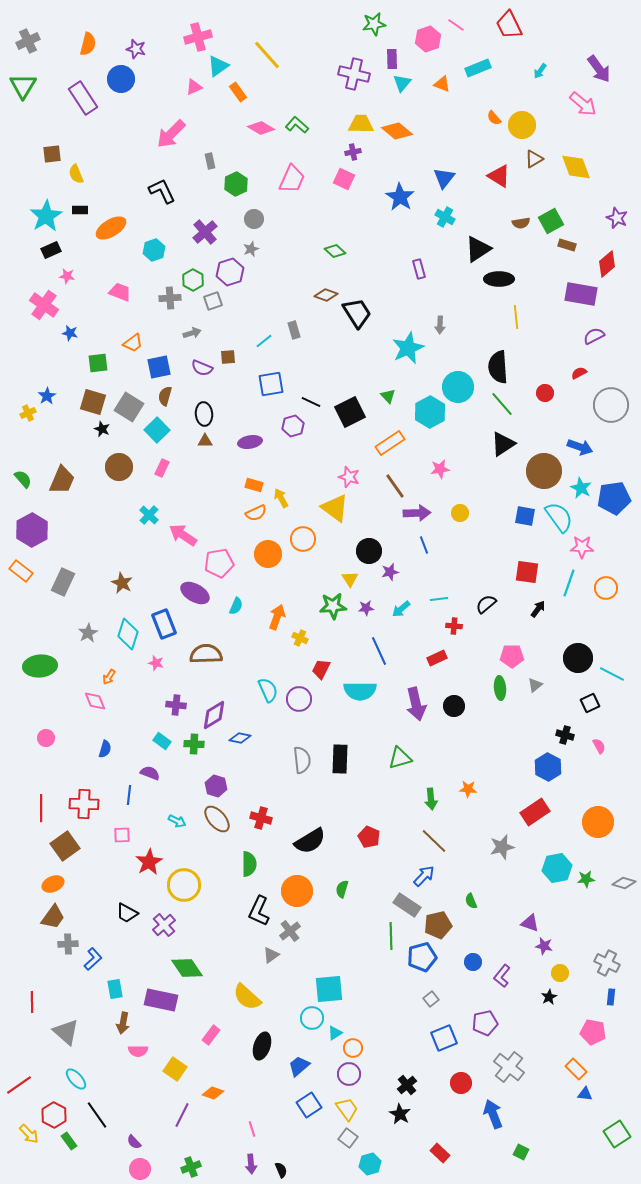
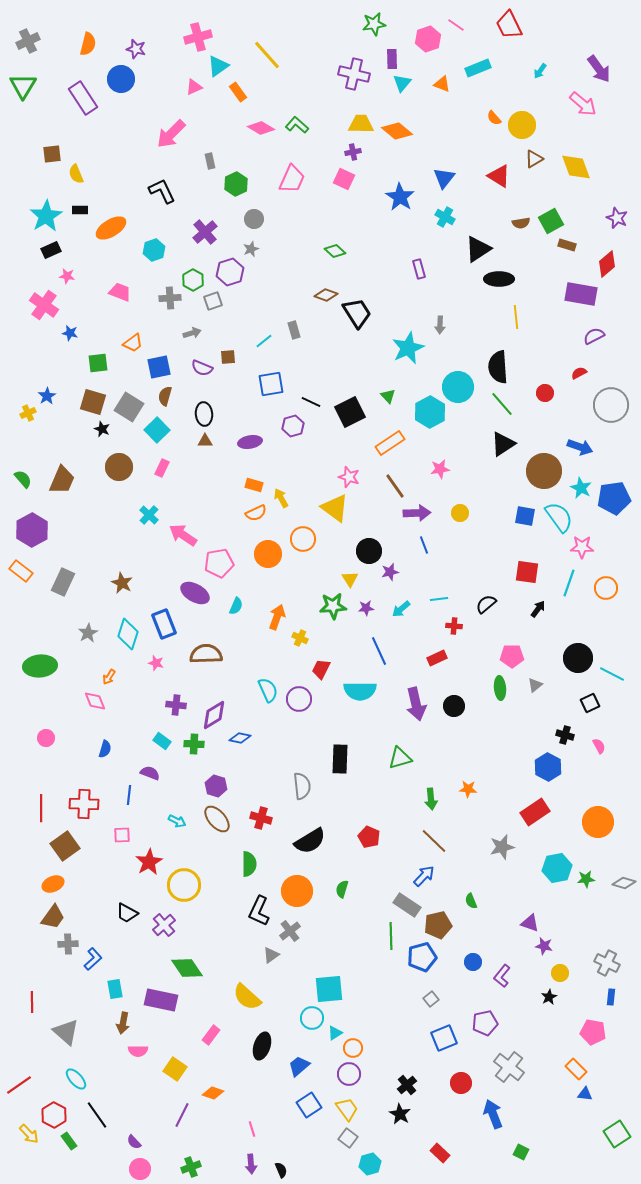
gray semicircle at (302, 760): moved 26 px down
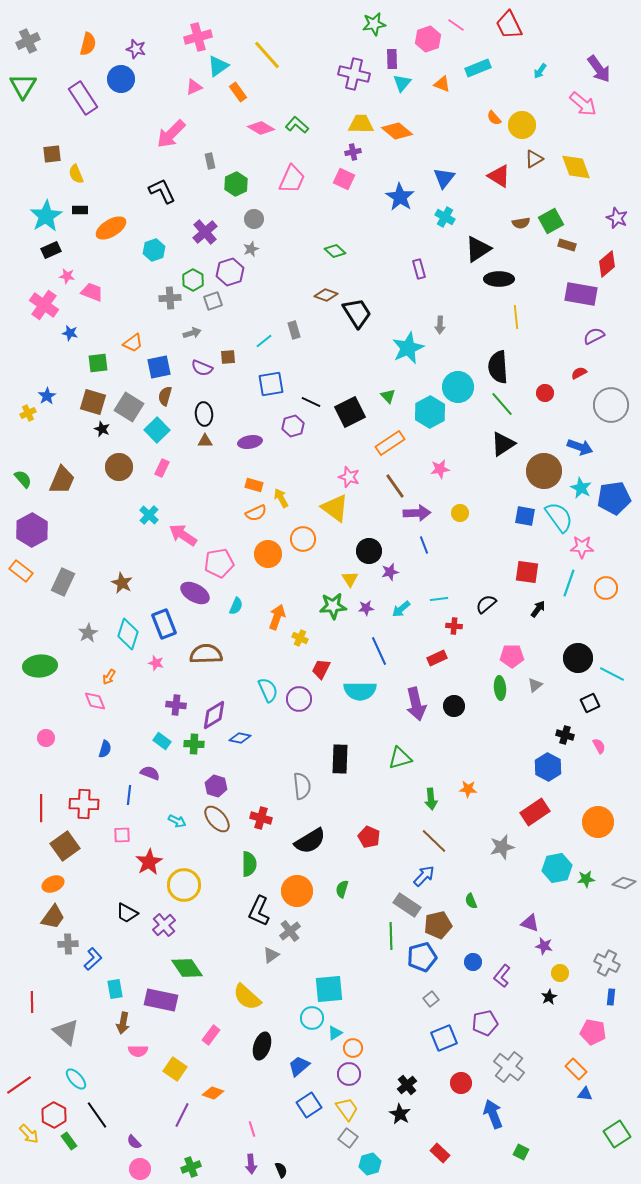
pink trapezoid at (120, 292): moved 28 px left
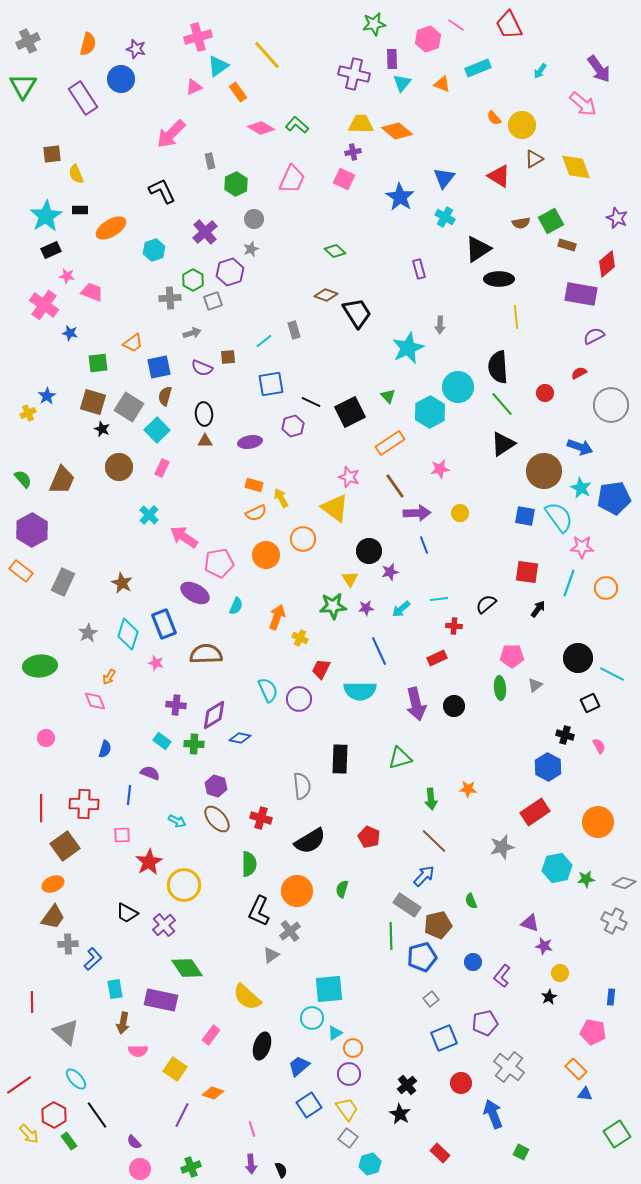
pink arrow at (183, 535): moved 1 px right, 2 px down
orange circle at (268, 554): moved 2 px left, 1 px down
gray cross at (607, 963): moved 7 px right, 42 px up
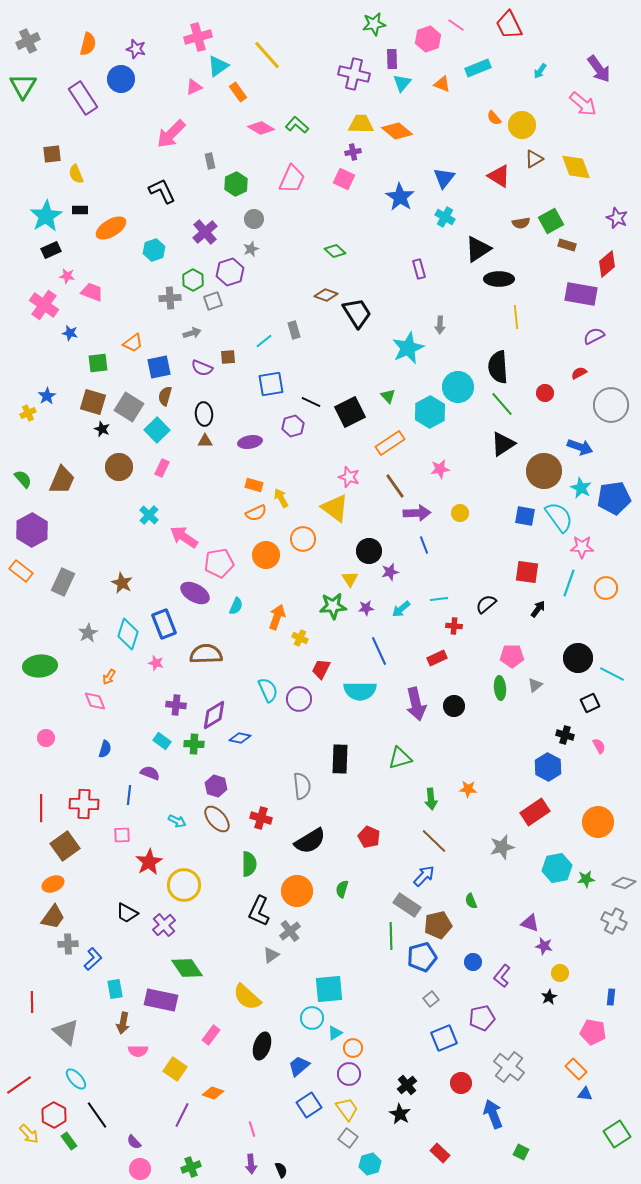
purple pentagon at (485, 1023): moved 3 px left, 5 px up
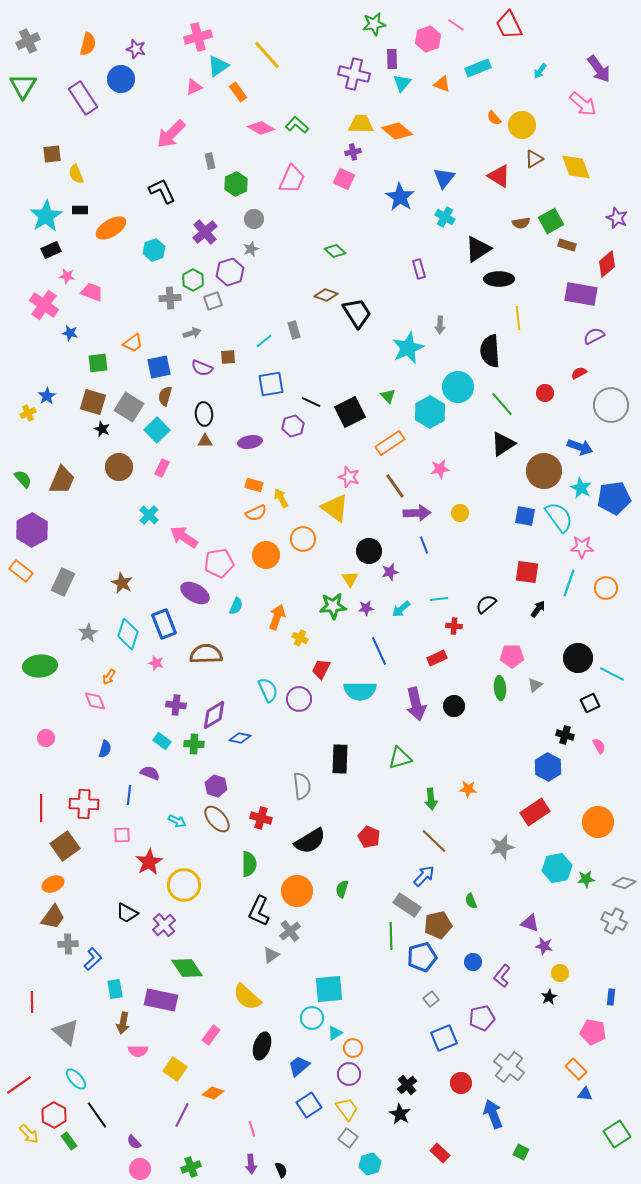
yellow line at (516, 317): moved 2 px right, 1 px down
black semicircle at (498, 367): moved 8 px left, 16 px up
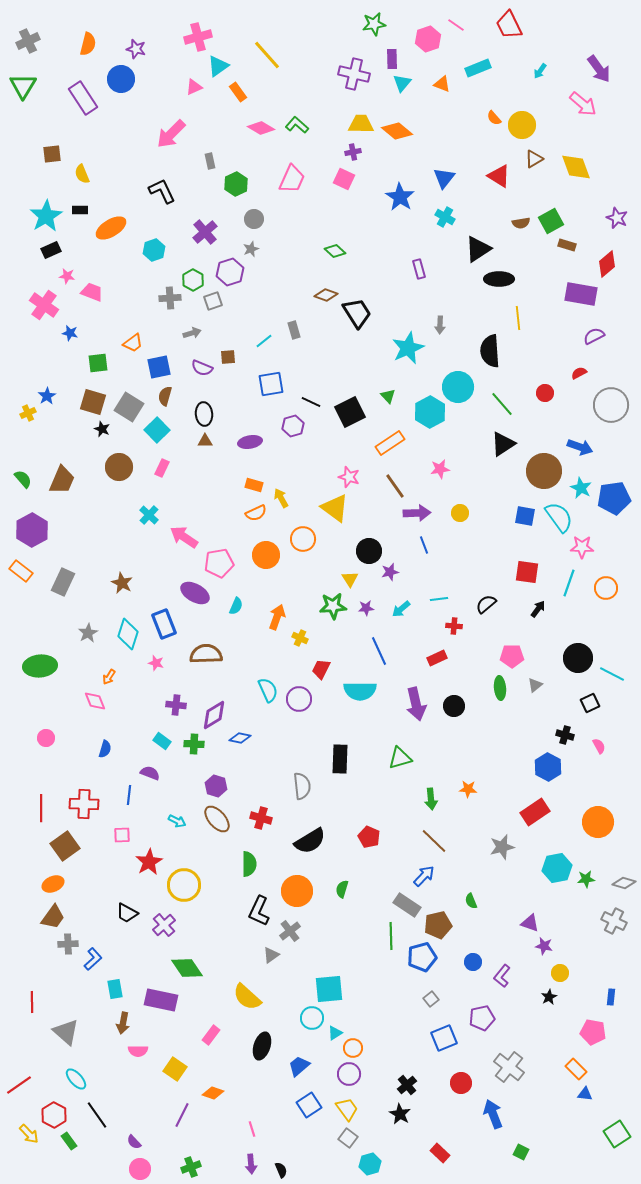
yellow semicircle at (76, 174): moved 6 px right
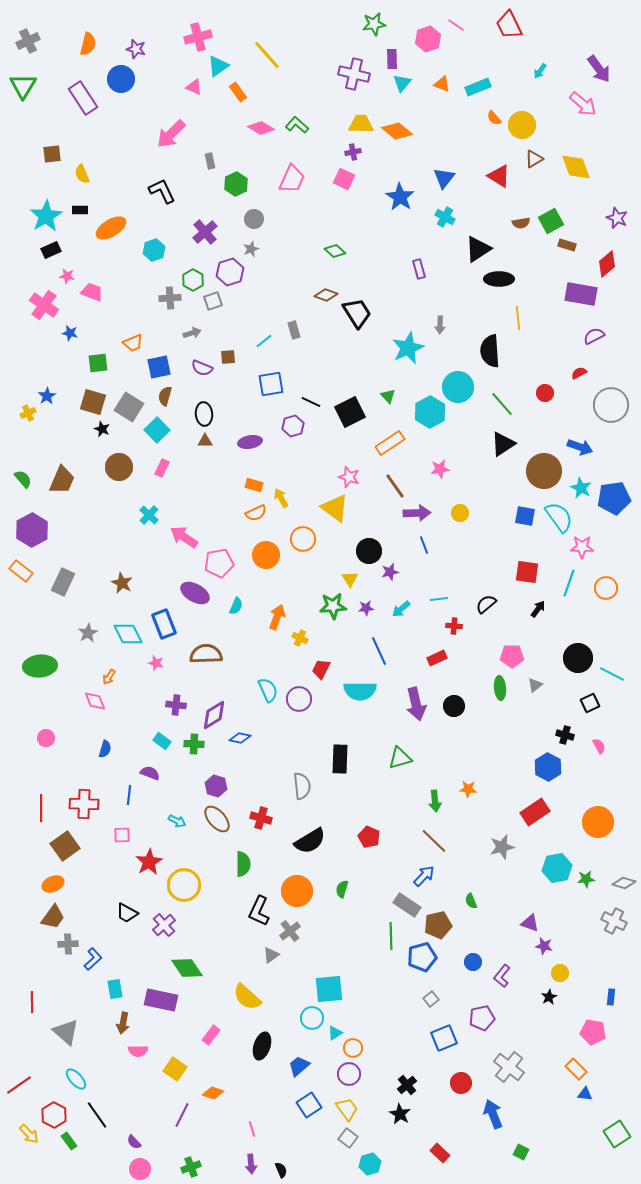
cyan rectangle at (478, 68): moved 19 px down
pink triangle at (194, 87): rotated 48 degrees clockwise
orange trapezoid at (133, 343): rotated 15 degrees clockwise
cyan diamond at (128, 634): rotated 44 degrees counterclockwise
green arrow at (431, 799): moved 4 px right, 2 px down
green semicircle at (249, 864): moved 6 px left
